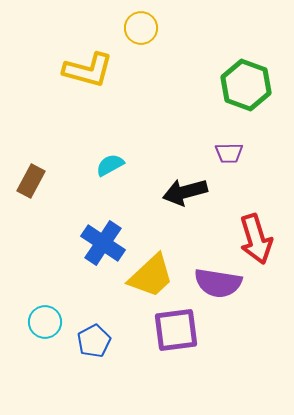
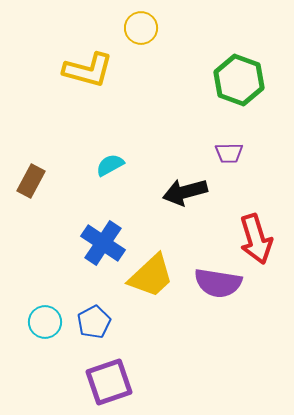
green hexagon: moved 7 px left, 5 px up
purple square: moved 67 px left, 52 px down; rotated 12 degrees counterclockwise
blue pentagon: moved 19 px up
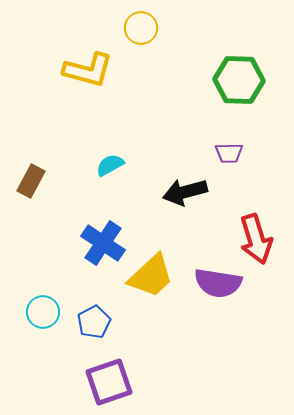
green hexagon: rotated 18 degrees counterclockwise
cyan circle: moved 2 px left, 10 px up
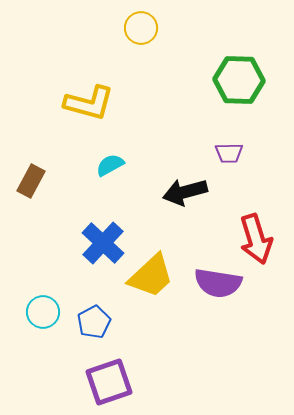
yellow L-shape: moved 1 px right, 33 px down
blue cross: rotated 9 degrees clockwise
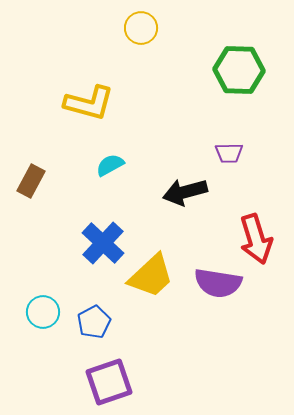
green hexagon: moved 10 px up
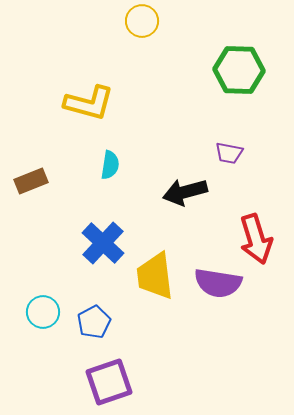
yellow circle: moved 1 px right, 7 px up
purple trapezoid: rotated 12 degrees clockwise
cyan semicircle: rotated 128 degrees clockwise
brown rectangle: rotated 40 degrees clockwise
yellow trapezoid: moved 4 px right; rotated 126 degrees clockwise
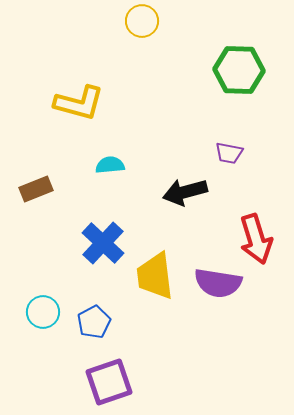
yellow L-shape: moved 10 px left
cyan semicircle: rotated 104 degrees counterclockwise
brown rectangle: moved 5 px right, 8 px down
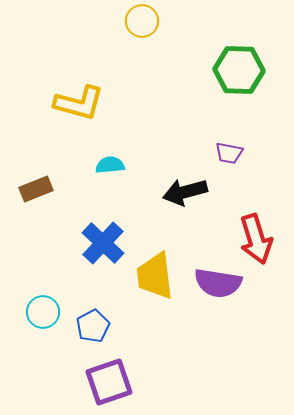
blue pentagon: moved 1 px left, 4 px down
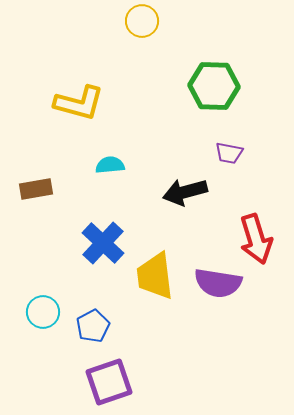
green hexagon: moved 25 px left, 16 px down
brown rectangle: rotated 12 degrees clockwise
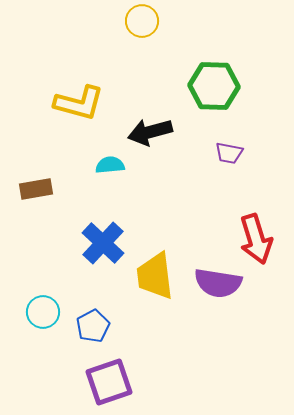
black arrow: moved 35 px left, 60 px up
